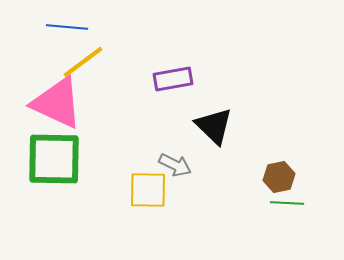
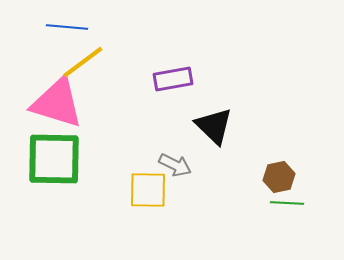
pink triangle: rotated 8 degrees counterclockwise
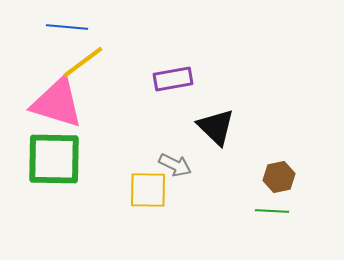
black triangle: moved 2 px right, 1 px down
green line: moved 15 px left, 8 px down
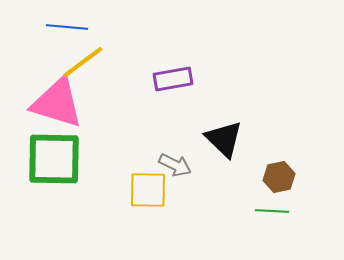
black triangle: moved 8 px right, 12 px down
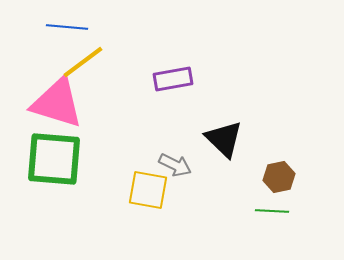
green square: rotated 4 degrees clockwise
yellow square: rotated 9 degrees clockwise
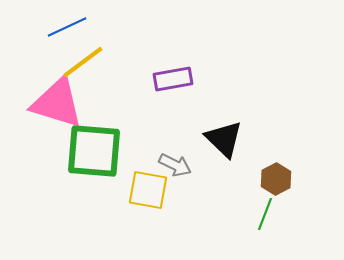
blue line: rotated 30 degrees counterclockwise
green square: moved 40 px right, 8 px up
brown hexagon: moved 3 px left, 2 px down; rotated 16 degrees counterclockwise
green line: moved 7 px left, 3 px down; rotated 72 degrees counterclockwise
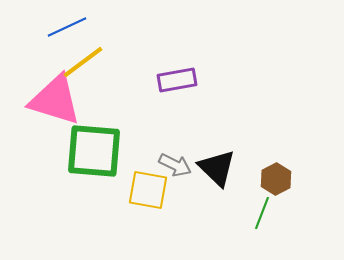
purple rectangle: moved 4 px right, 1 px down
pink triangle: moved 2 px left, 3 px up
black triangle: moved 7 px left, 29 px down
green line: moved 3 px left, 1 px up
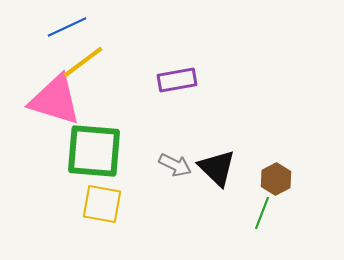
yellow square: moved 46 px left, 14 px down
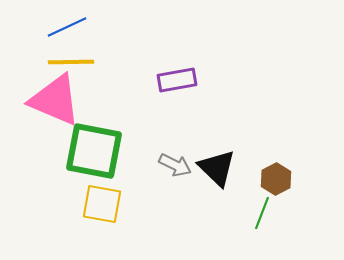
yellow line: moved 12 px left; rotated 36 degrees clockwise
pink triangle: rotated 6 degrees clockwise
green square: rotated 6 degrees clockwise
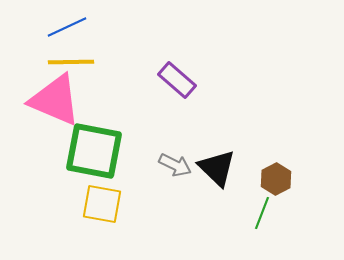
purple rectangle: rotated 51 degrees clockwise
